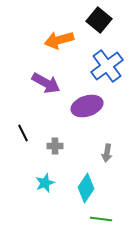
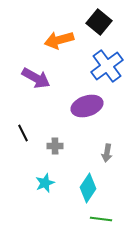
black square: moved 2 px down
purple arrow: moved 10 px left, 5 px up
cyan diamond: moved 2 px right
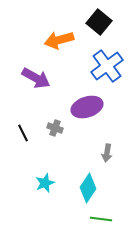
purple ellipse: moved 1 px down
gray cross: moved 18 px up; rotated 21 degrees clockwise
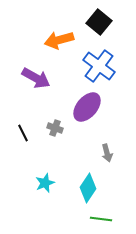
blue cross: moved 8 px left; rotated 16 degrees counterclockwise
purple ellipse: rotated 32 degrees counterclockwise
gray arrow: rotated 24 degrees counterclockwise
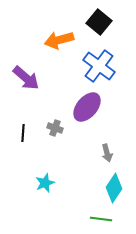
purple arrow: moved 10 px left; rotated 12 degrees clockwise
black line: rotated 30 degrees clockwise
cyan diamond: moved 26 px right
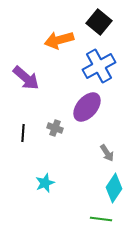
blue cross: rotated 24 degrees clockwise
gray arrow: rotated 18 degrees counterclockwise
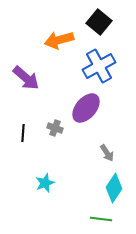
purple ellipse: moved 1 px left, 1 px down
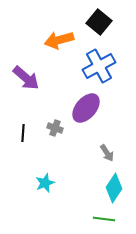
green line: moved 3 px right
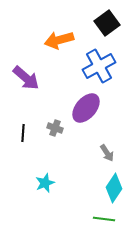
black square: moved 8 px right, 1 px down; rotated 15 degrees clockwise
